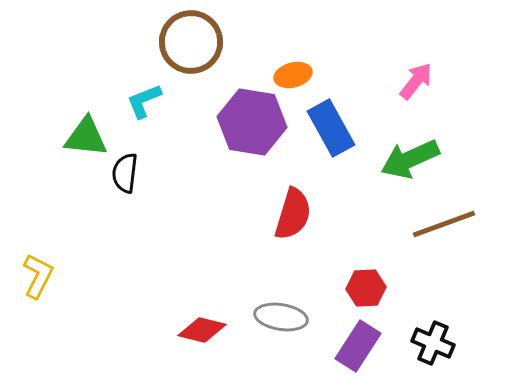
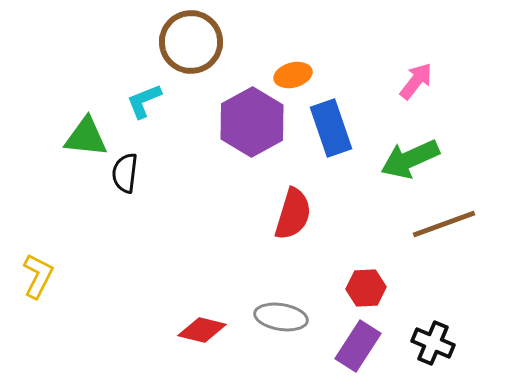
purple hexagon: rotated 22 degrees clockwise
blue rectangle: rotated 10 degrees clockwise
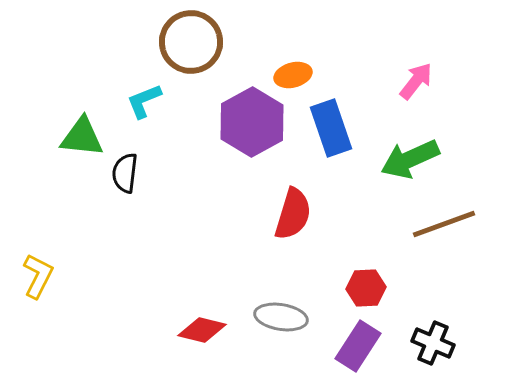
green triangle: moved 4 px left
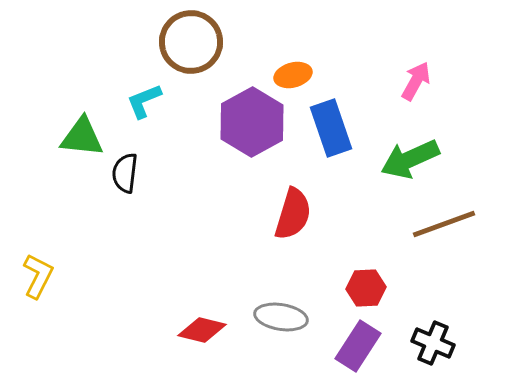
pink arrow: rotated 9 degrees counterclockwise
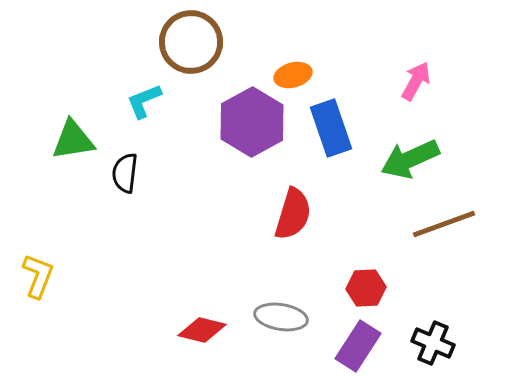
green triangle: moved 9 px left, 3 px down; rotated 15 degrees counterclockwise
yellow L-shape: rotated 6 degrees counterclockwise
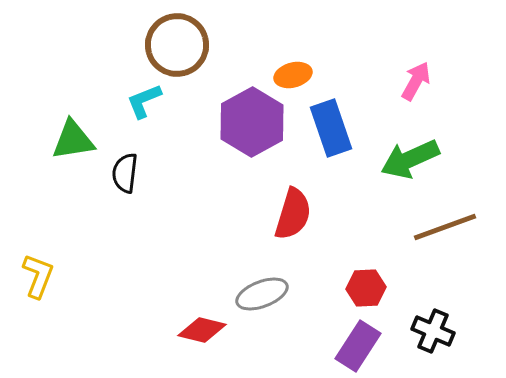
brown circle: moved 14 px left, 3 px down
brown line: moved 1 px right, 3 px down
gray ellipse: moved 19 px left, 23 px up; rotated 30 degrees counterclockwise
black cross: moved 12 px up
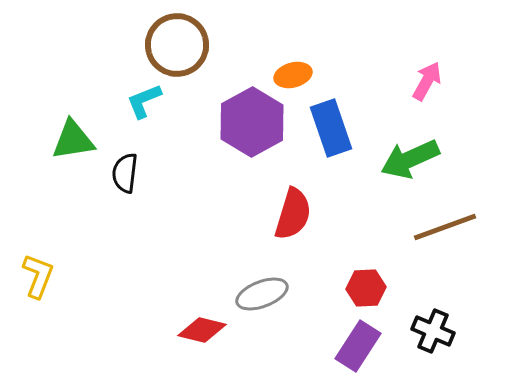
pink arrow: moved 11 px right
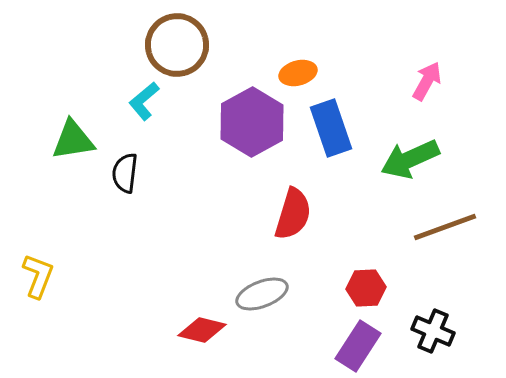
orange ellipse: moved 5 px right, 2 px up
cyan L-shape: rotated 18 degrees counterclockwise
